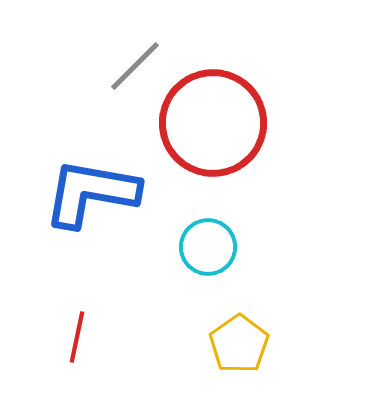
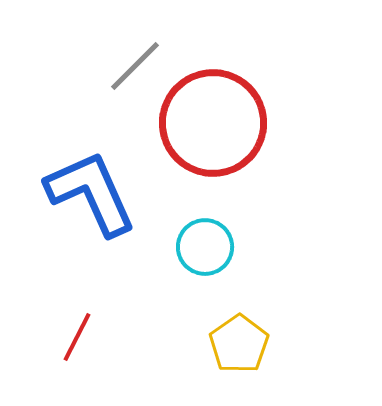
blue L-shape: rotated 56 degrees clockwise
cyan circle: moved 3 px left
red line: rotated 15 degrees clockwise
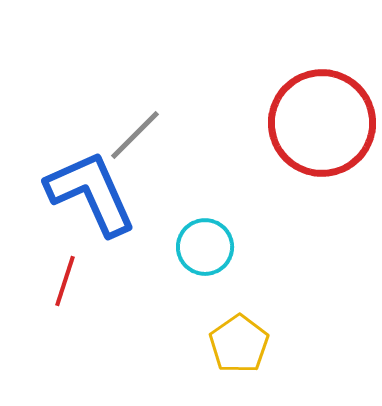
gray line: moved 69 px down
red circle: moved 109 px right
red line: moved 12 px left, 56 px up; rotated 9 degrees counterclockwise
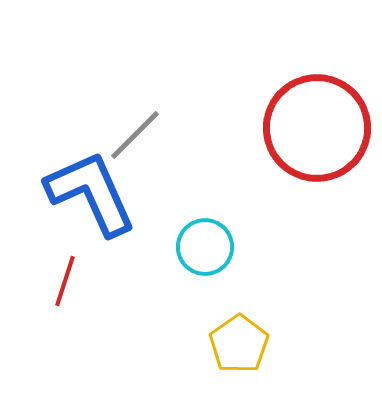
red circle: moved 5 px left, 5 px down
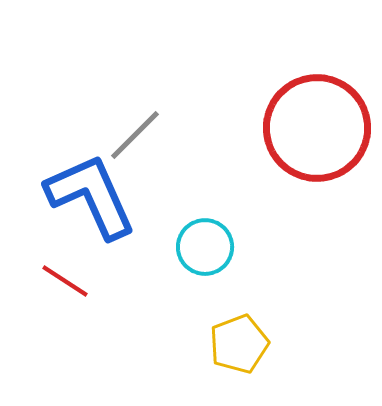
blue L-shape: moved 3 px down
red line: rotated 75 degrees counterclockwise
yellow pentagon: rotated 14 degrees clockwise
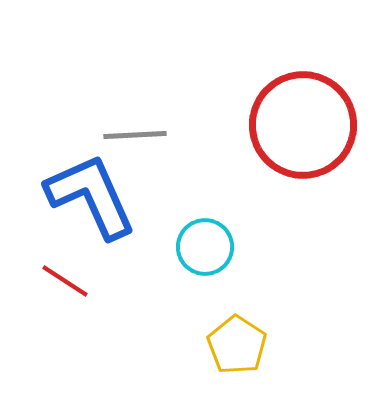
red circle: moved 14 px left, 3 px up
gray line: rotated 42 degrees clockwise
yellow pentagon: moved 2 px left, 1 px down; rotated 18 degrees counterclockwise
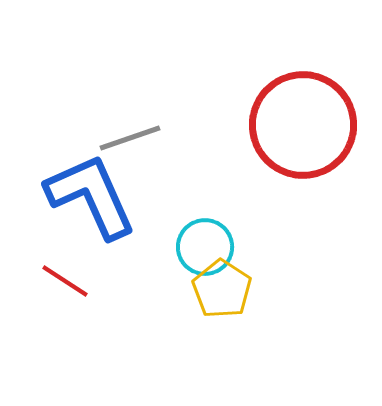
gray line: moved 5 px left, 3 px down; rotated 16 degrees counterclockwise
yellow pentagon: moved 15 px left, 56 px up
